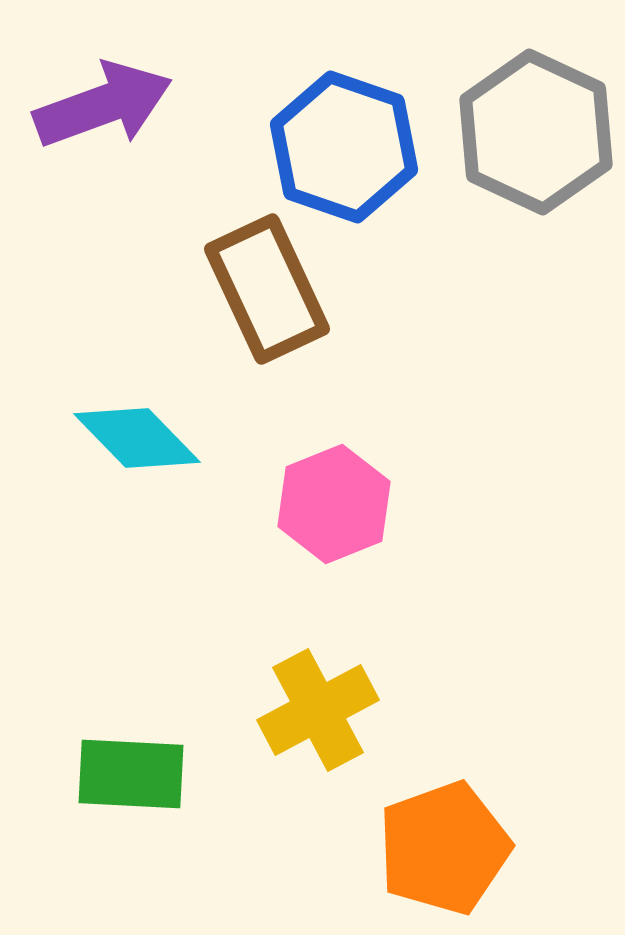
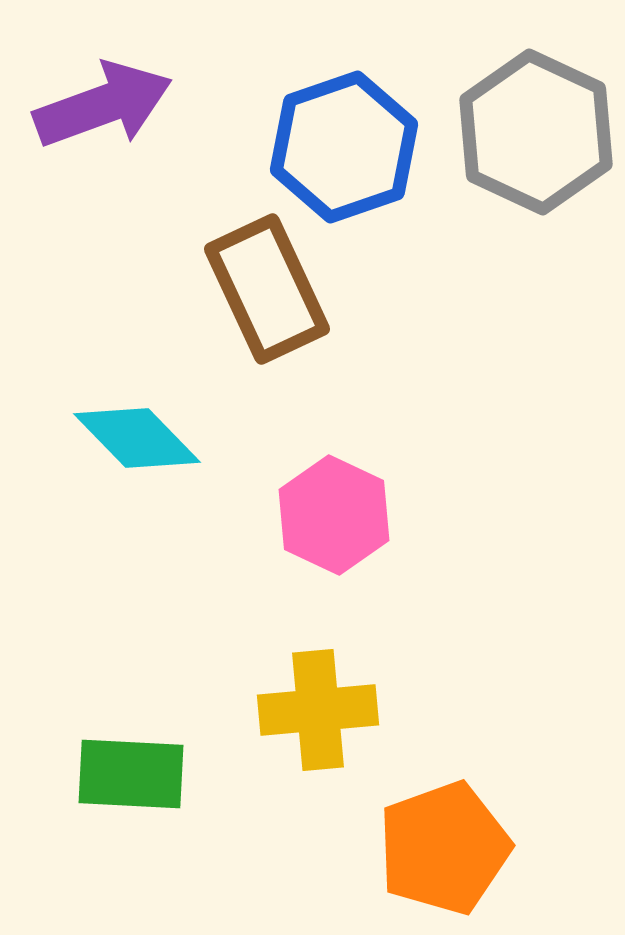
blue hexagon: rotated 22 degrees clockwise
pink hexagon: moved 11 px down; rotated 13 degrees counterclockwise
yellow cross: rotated 23 degrees clockwise
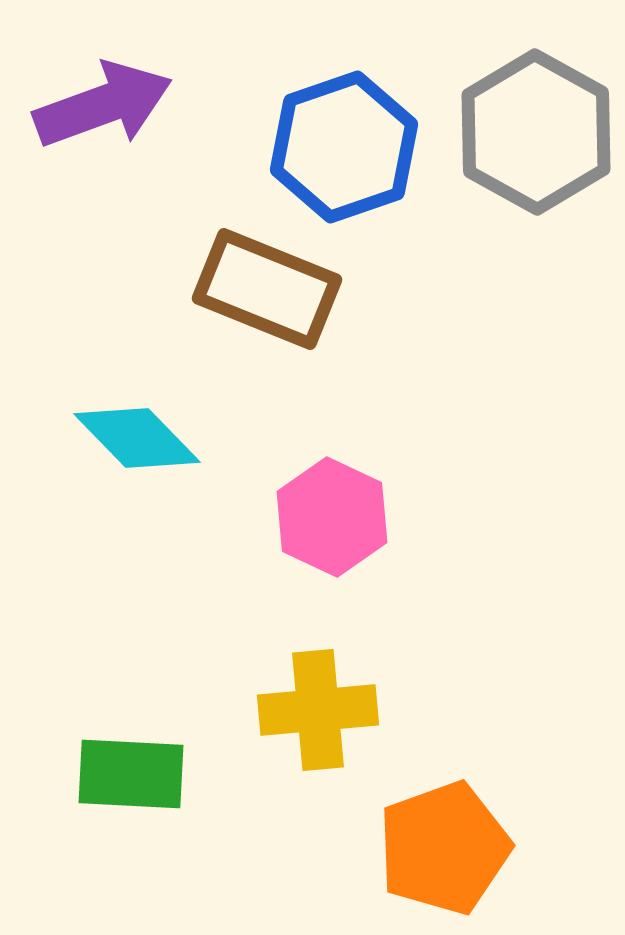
gray hexagon: rotated 4 degrees clockwise
brown rectangle: rotated 43 degrees counterclockwise
pink hexagon: moved 2 px left, 2 px down
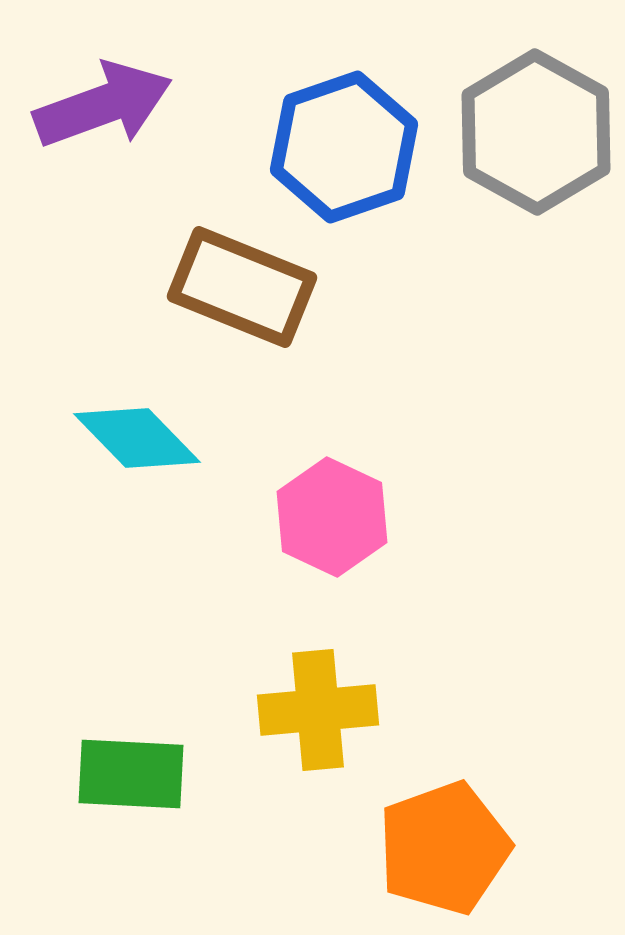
brown rectangle: moved 25 px left, 2 px up
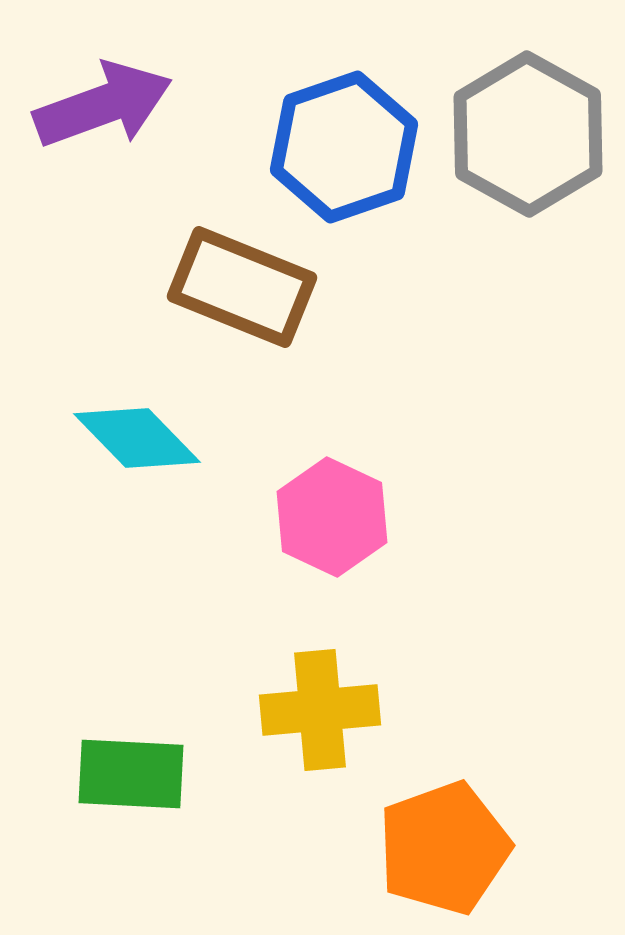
gray hexagon: moved 8 px left, 2 px down
yellow cross: moved 2 px right
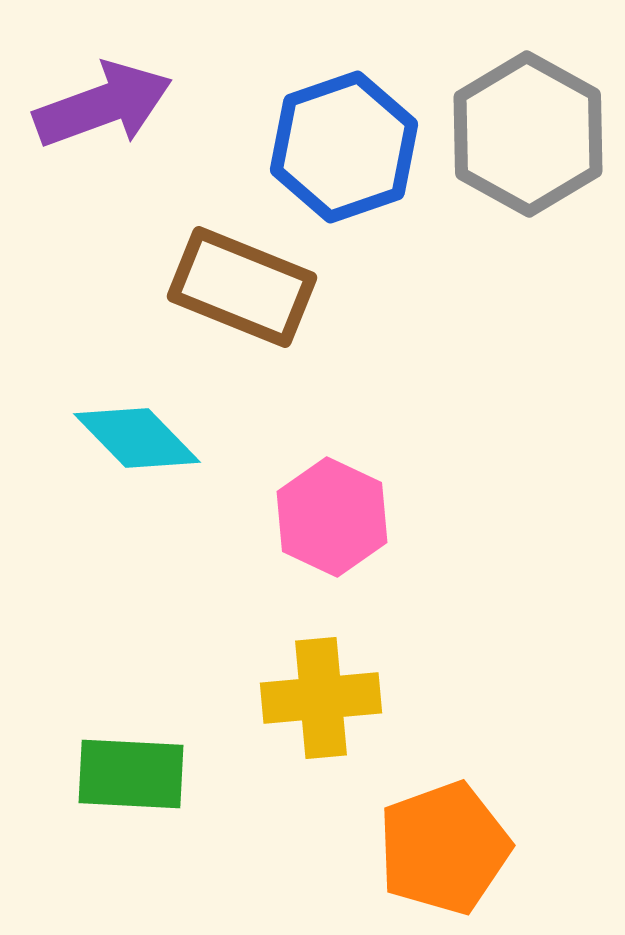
yellow cross: moved 1 px right, 12 px up
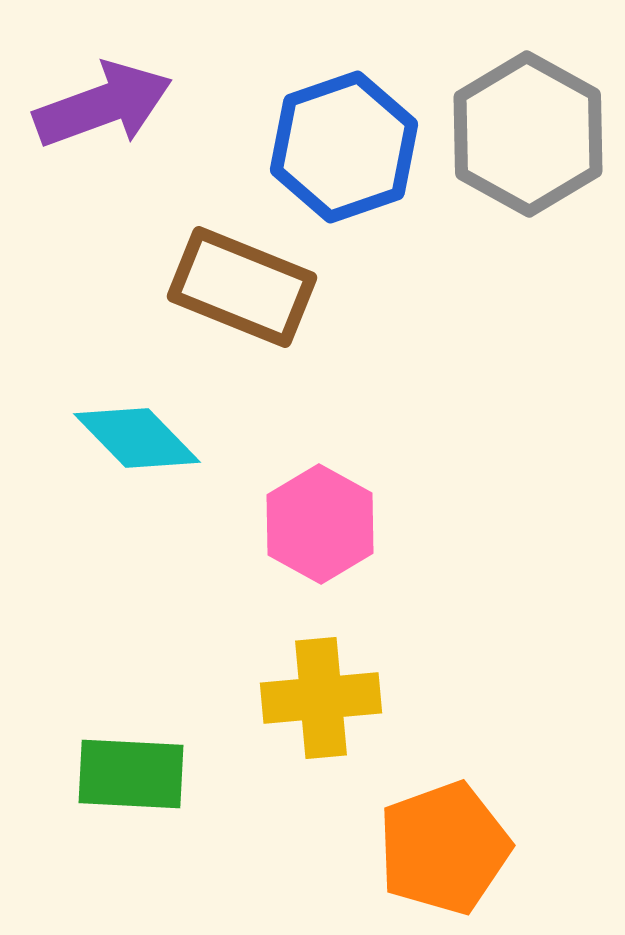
pink hexagon: moved 12 px left, 7 px down; rotated 4 degrees clockwise
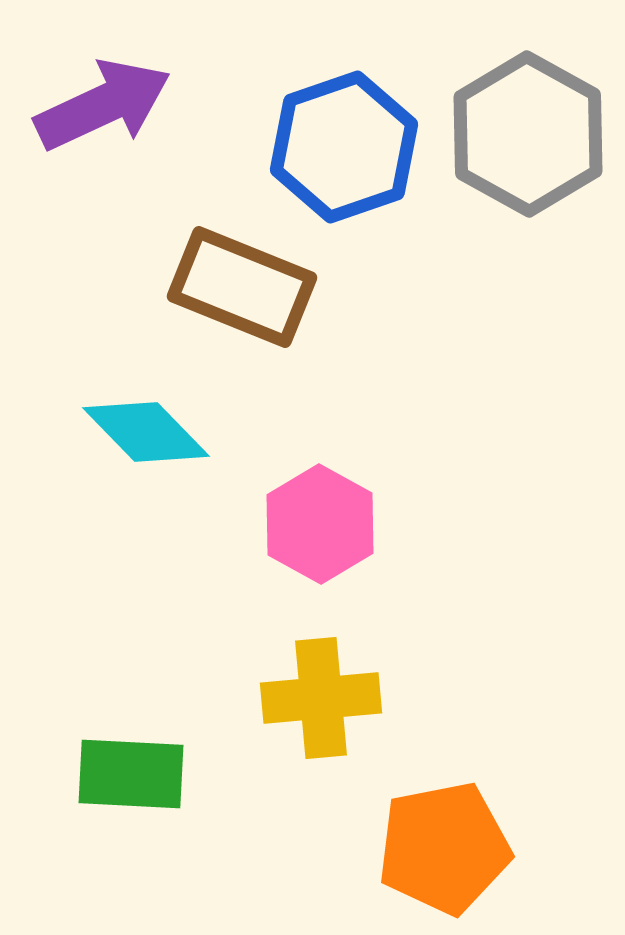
purple arrow: rotated 5 degrees counterclockwise
cyan diamond: moved 9 px right, 6 px up
orange pentagon: rotated 9 degrees clockwise
